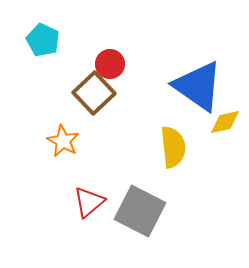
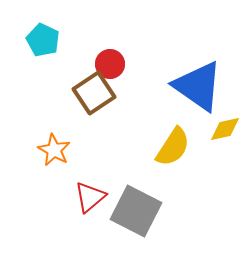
brown square: rotated 9 degrees clockwise
yellow diamond: moved 7 px down
orange star: moved 9 px left, 9 px down
yellow semicircle: rotated 39 degrees clockwise
red triangle: moved 1 px right, 5 px up
gray square: moved 4 px left
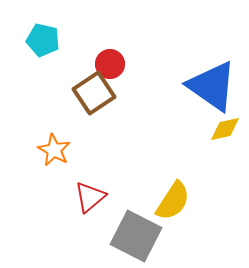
cyan pentagon: rotated 12 degrees counterclockwise
blue triangle: moved 14 px right
yellow semicircle: moved 54 px down
gray square: moved 25 px down
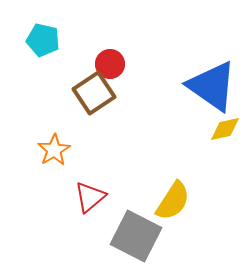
orange star: rotated 12 degrees clockwise
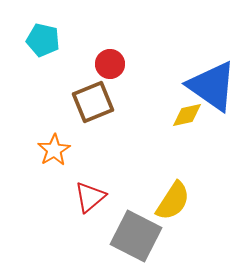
brown square: moved 1 px left, 9 px down; rotated 12 degrees clockwise
yellow diamond: moved 38 px left, 14 px up
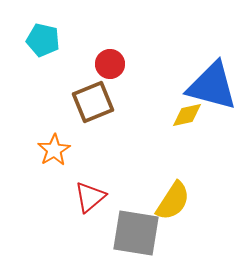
blue triangle: rotated 20 degrees counterclockwise
gray square: moved 3 px up; rotated 18 degrees counterclockwise
